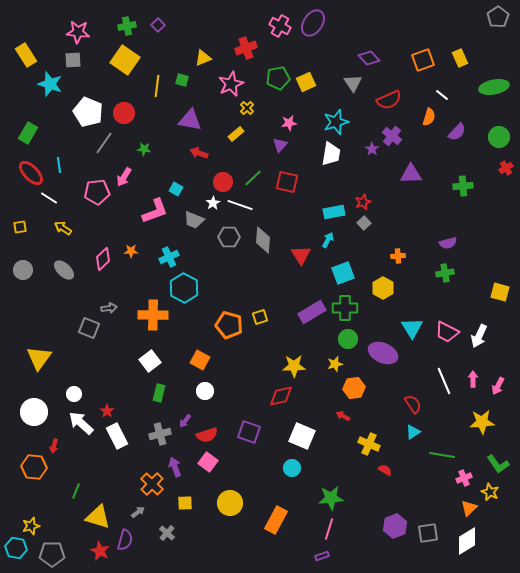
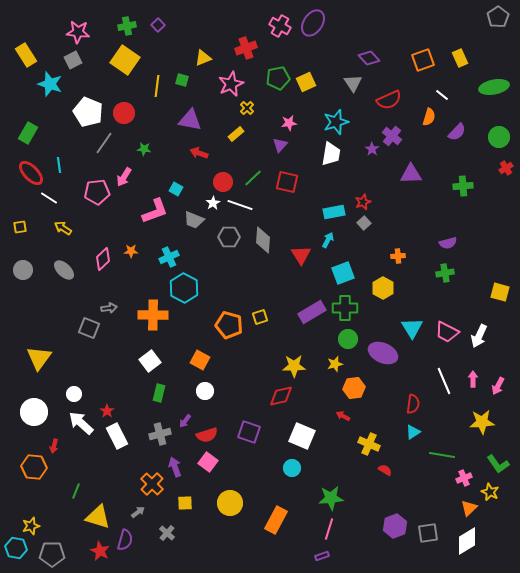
gray square at (73, 60): rotated 24 degrees counterclockwise
red semicircle at (413, 404): rotated 42 degrees clockwise
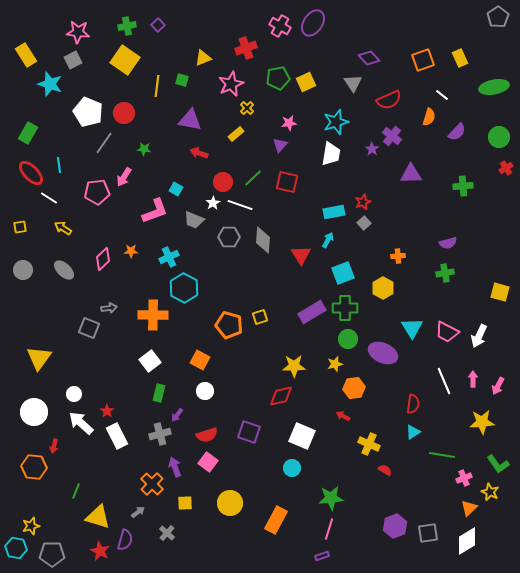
purple arrow at (185, 421): moved 8 px left, 6 px up
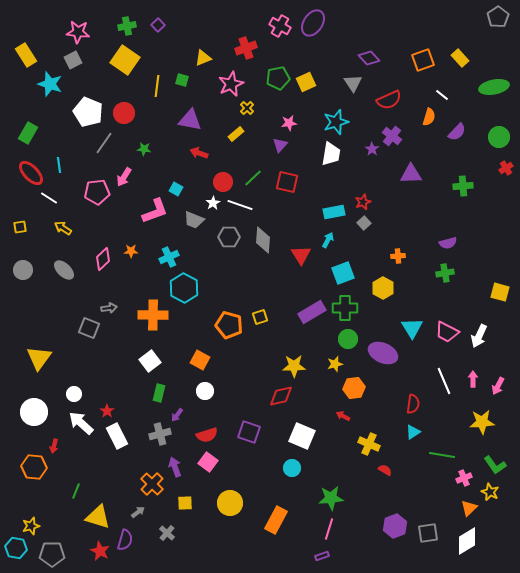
yellow rectangle at (460, 58): rotated 18 degrees counterclockwise
green L-shape at (498, 464): moved 3 px left, 1 px down
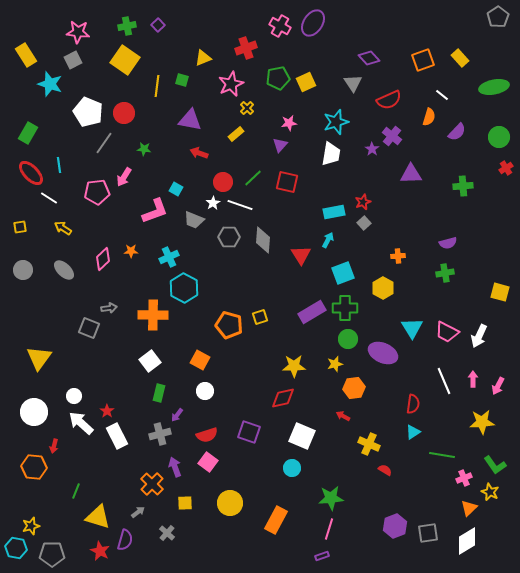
white circle at (74, 394): moved 2 px down
red diamond at (281, 396): moved 2 px right, 2 px down
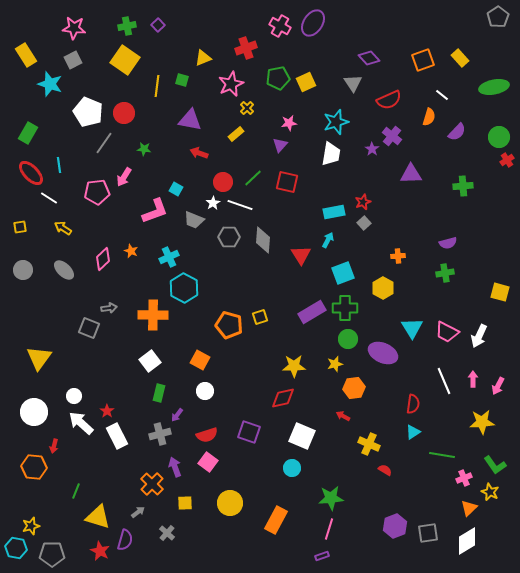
pink star at (78, 32): moved 4 px left, 4 px up
red cross at (506, 168): moved 1 px right, 8 px up
orange star at (131, 251): rotated 24 degrees clockwise
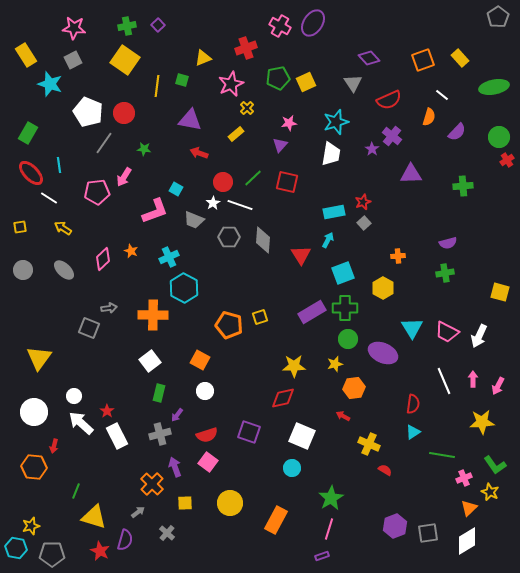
green star at (331, 498): rotated 25 degrees counterclockwise
yellow triangle at (98, 517): moved 4 px left
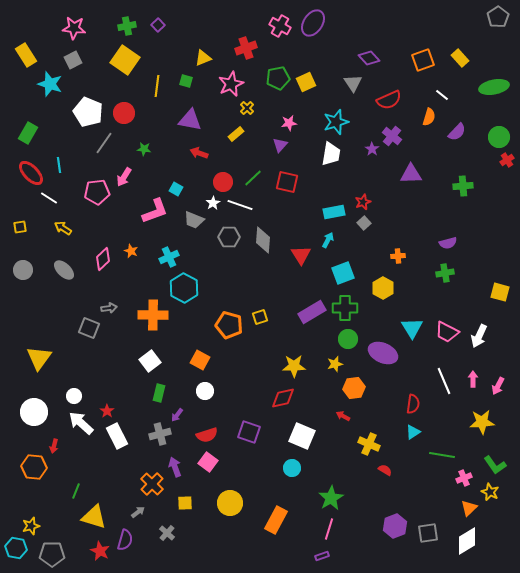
green square at (182, 80): moved 4 px right, 1 px down
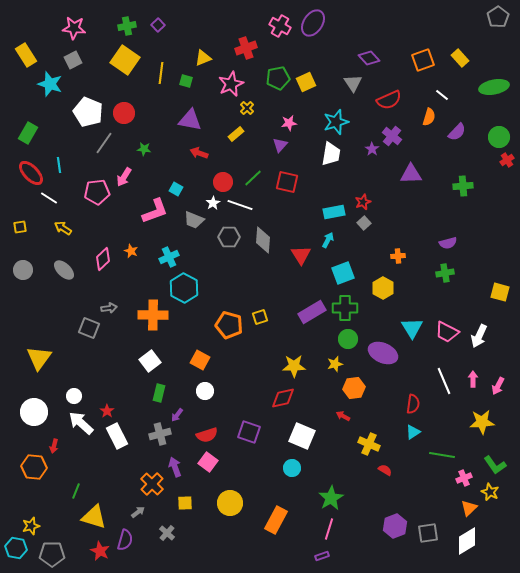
yellow line at (157, 86): moved 4 px right, 13 px up
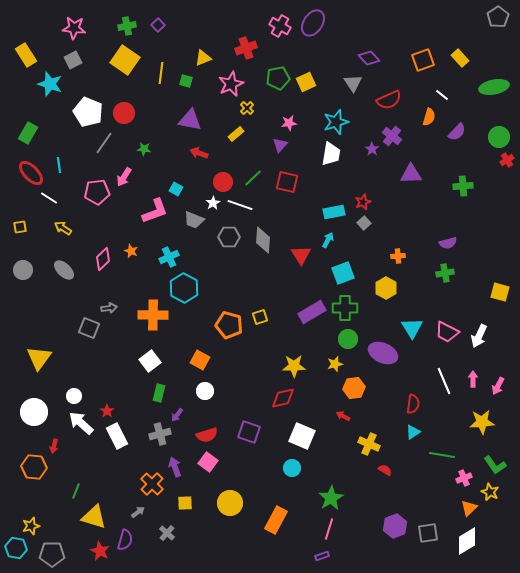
yellow hexagon at (383, 288): moved 3 px right
